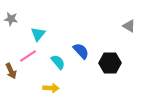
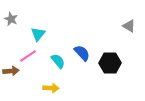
gray star: rotated 16 degrees clockwise
blue semicircle: moved 1 px right, 2 px down
cyan semicircle: moved 1 px up
brown arrow: rotated 70 degrees counterclockwise
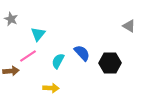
cyan semicircle: rotated 112 degrees counterclockwise
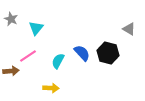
gray triangle: moved 3 px down
cyan triangle: moved 2 px left, 6 px up
black hexagon: moved 2 px left, 10 px up; rotated 15 degrees clockwise
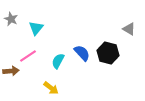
yellow arrow: rotated 35 degrees clockwise
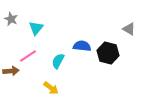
blue semicircle: moved 7 px up; rotated 42 degrees counterclockwise
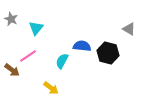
cyan semicircle: moved 4 px right
brown arrow: moved 1 px right, 1 px up; rotated 42 degrees clockwise
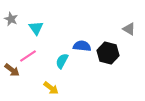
cyan triangle: rotated 14 degrees counterclockwise
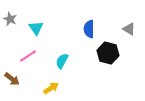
gray star: moved 1 px left
blue semicircle: moved 7 px right, 17 px up; rotated 96 degrees counterclockwise
brown arrow: moved 9 px down
yellow arrow: rotated 70 degrees counterclockwise
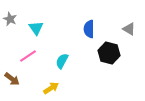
black hexagon: moved 1 px right
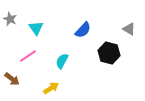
blue semicircle: moved 6 px left, 1 px down; rotated 138 degrees counterclockwise
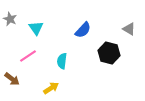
cyan semicircle: rotated 21 degrees counterclockwise
